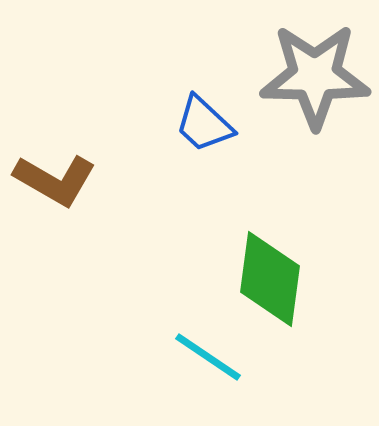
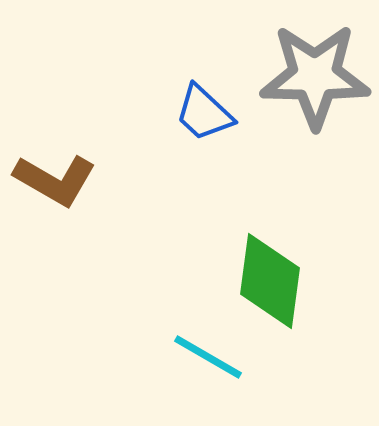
blue trapezoid: moved 11 px up
green diamond: moved 2 px down
cyan line: rotated 4 degrees counterclockwise
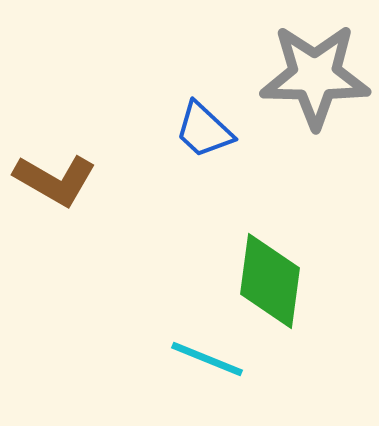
blue trapezoid: moved 17 px down
cyan line: moved 1 px left, 2 px down; rotated 8 degrees counterclockwise
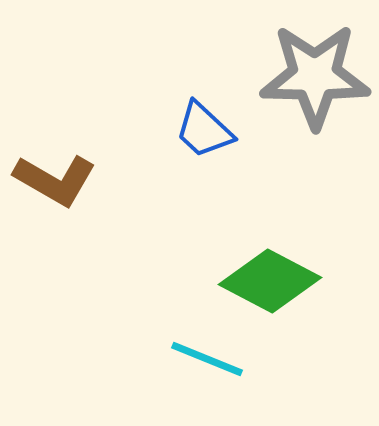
green diamond: rotated 70 degrees counterclockwise
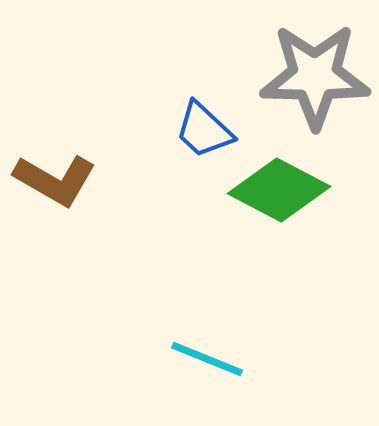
green diamond: moved 9 px right, 91 px up
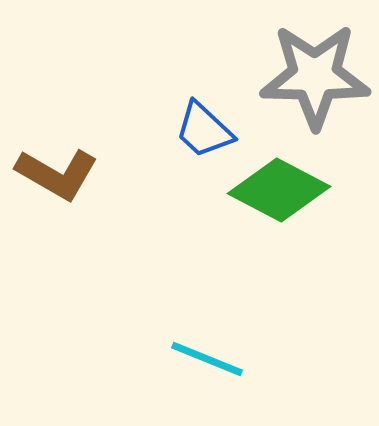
brown L-shape: moved 2 px right, 6 px up
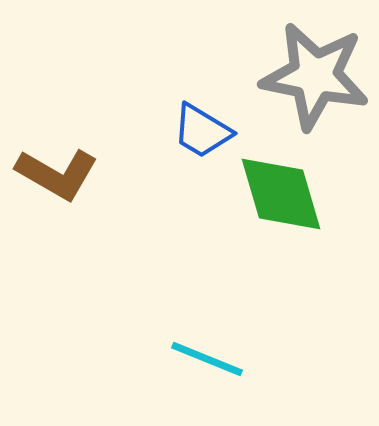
gray star: rotated 10 degrees clockwise
blue trapezoid: moved 2 px left, 1 px down; rotated 12 degrees counterclockwise
green diamond: moved 2 px right, 4 px down; rotated 46 degrees clockwise
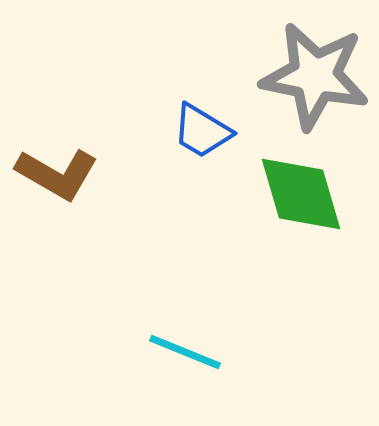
green diamond: moved 20 px right
cyan line: moved 22 px left, 7 px up
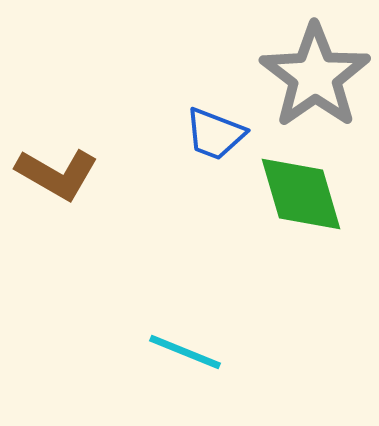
gray star: rotated 26 degrees clockwise
blue trapezoid: moved 13 px right, 3 px down; rotated 10 degrees counterclockwise
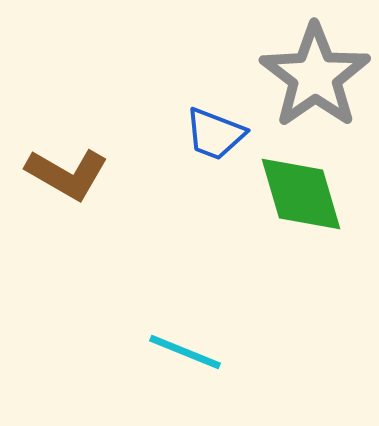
brown L-shape: moved 10 px right
